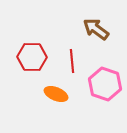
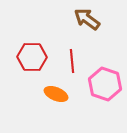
brown arrow: moved 9 px left, 10 px up
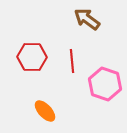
orange ellipse: moved 11 px left, 17 px down; rotated 25 degrees clockwise
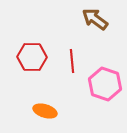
brown arrow: moved 8 px right
orange ellipse: rotated 30 degrees counterclockwise
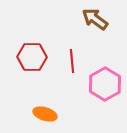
pink hexagon: rotated 12 degrees clockwise
orange ellipse: moved 3 px down
